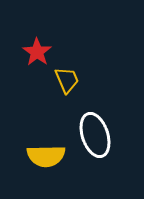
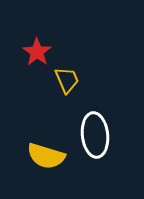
white ellipse: rotated 12 degrees clockwise
yellow semicircle: rotated 18 degrees clockwise
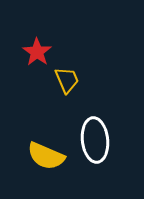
white ellipse: moved 5 px down
yellow semicircle: rotated 6 degrees clockwise
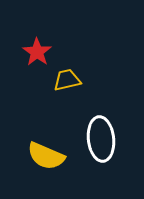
yellow trapezoid: rotated 80 degrees counterclockwise
white ellipse: moved 6 px right, 1 px up
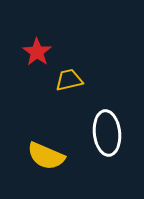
yellow trapezoid: moved 2 px right
white ellipse: moved 6 px right, 6 px up
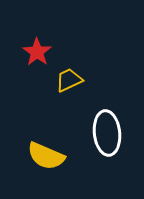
yellow trapezoid: rotated 12 degrees counterclockwise
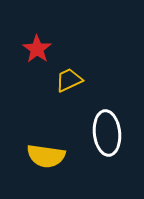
red star: moved 3 px up
yellow semicircle: rotated 15 degrees counterclockwise
